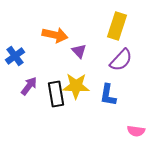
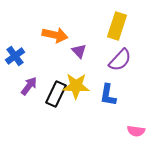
purple semicircle: moved 1 px left
black rectangle: rotated 35 degrees clockwise
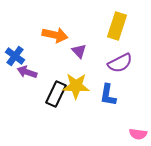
blue cross: rotated 18 degrees counterclockwise
purple semicircle: moved 3 px down; rotated 20 degrees clockwise
purple arrow: moved 2 px left, 14 px up; rotated 108 degrees counterclockwise
pink semicircle: moved 2 px right, 3 px down
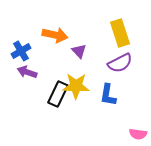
yellow rectangle: moved 3 px right, 7 px down; rotated 36 degrees counterclockwise
blue cross: moved 6 px right, 5 px up; rotated 24 degrees clockwise
black rectangle: moved 2 px right
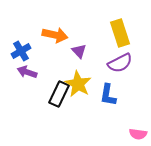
yellow star: moved 2 px right, 2 px up; rotated 28 degrees clockwise
black rectangle: moved 1 px right
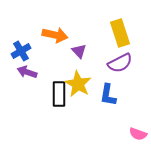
black rectangle: rotated 25 degrees counterclockwise
pink semicircle: rotated 12 degrees clockwise
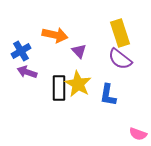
purple semicircle: moved 4 px up; rotated 65 degrees clockwise
black rectangle: moved 6 px up
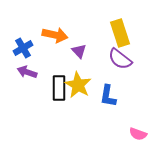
blue cross: moved 2 px right, 3 px up
yellow star: moved 1 px down
blue L-shape: moved 1 px down
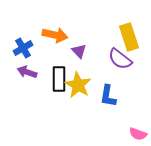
yellow rectangle: moved 9 px right, 4 px down
black rectangle: moved 9 px up
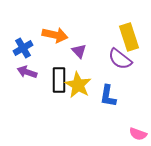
black rectangle: moved 1 px down
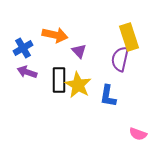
purple semicircle: rotated 65 degrees clockwise
